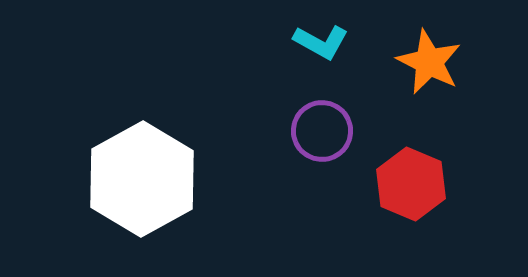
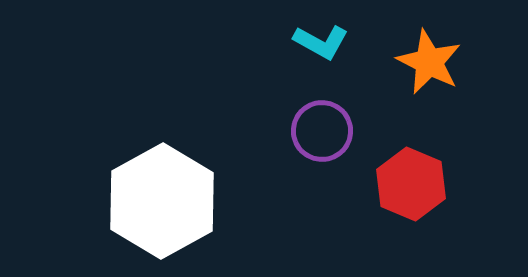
white hexagon: moved 20 px right, 22 px down
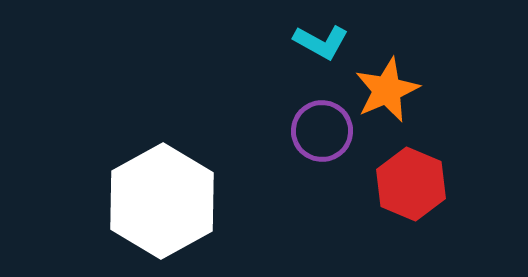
orange star: moved 42 px left, 28 px down; rotated 22 degrees clockwise
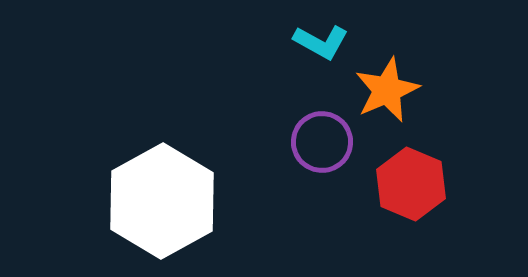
purple circle: moved 11 px down
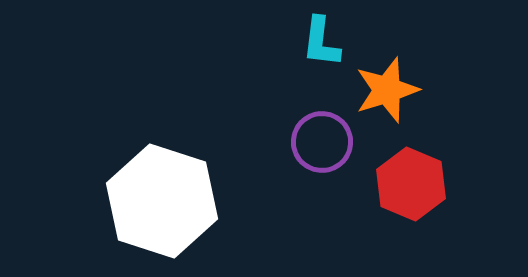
cyan L-shape: rotated 68 degrees clockwise
orange star: rotated 6 degrees clockwise
white hexagon: rotated 13 degrees counterclockwise
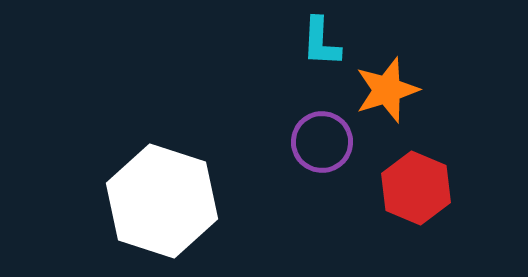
cyan L-shape: rotated 4 degrees counterclockwise
red hexagon: moved 5 px right, 4 px down
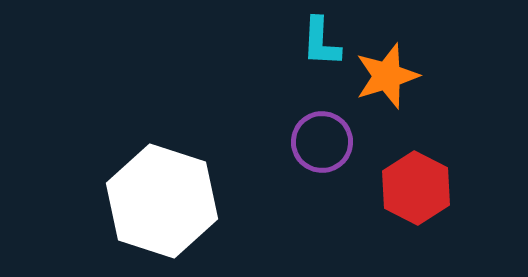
orange star: moved 14 px up
red hexagon: rotated 4 degrees clockwise
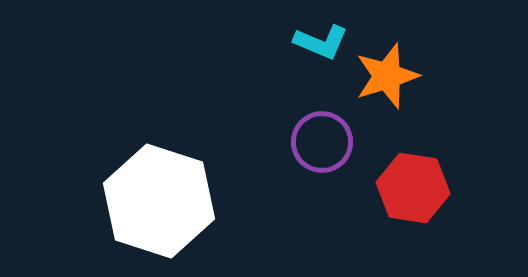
cyan L-shape: rotated 70 degrees counterclockwise
red hexagon: moved 3 px left; rotated 18 degrees counterclockwise
white hexagon: moved 3 px left
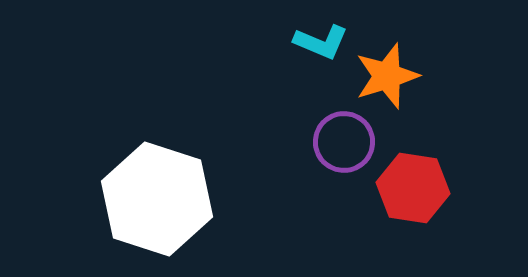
purple circle: moved 22 px right
white hexagon: moved 2 px left, 2 px up
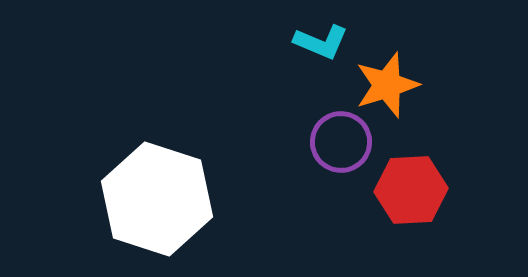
orange star: moved 9 px down
purple circle: moved 3 px left
red hexagon: moved 2 px left, 2 px down; rotated 12 degrees counterclockwise
